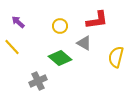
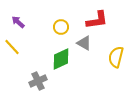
yellow circle: moved 1 px right, 1 px down
green diamond: moved 1 px right, 1 px down; rotated 65 degrees counterclockwise
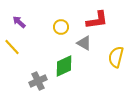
purple arrow: moved 1 px right
green diamond: moved 3 px right, 7 px down
